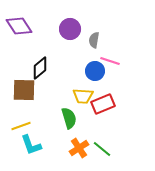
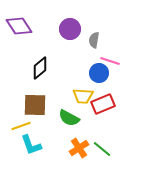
blue circle: moved 4 px right, 2 px down
brown square: moved 11 px right, 15 px down
green semicircle: rotated 135 degrees clockwise
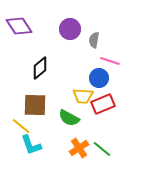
blue circle: moved 5 px down
yellow line: rotated 60 degrees clockwise
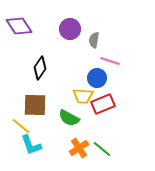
black diamond: rotated 15 degrees counterclockwise
blue circle: moved 2 px left
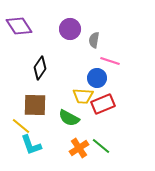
green line: moved 1 px left, 3 px up
